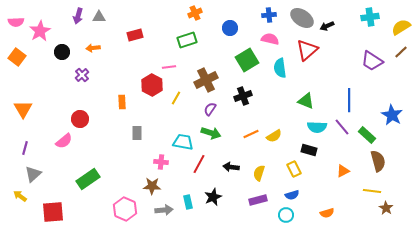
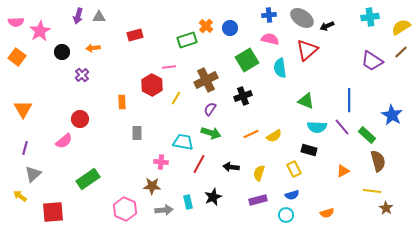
orange cross at (195, 13): moved 11 px right, 13 px down; rotated 24 degrees counterclockwise
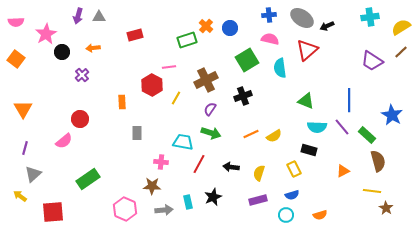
pink star at (40, 31): moved 6 px right, 3 px down
orange square at (17, 57): moved 1 px left, 2 px down
orange semicircle at (327, 213): moved 7 px left, 2 px down
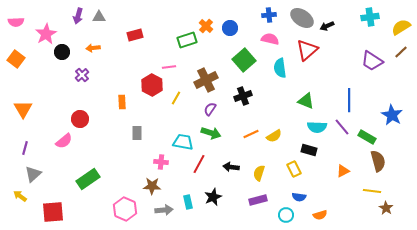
green square at (247, 60): moved 3 px left; rotated 10 degrees counterclockwise
green rectangle at (367, 135): moved 2 px down; rotated 12 degrees counterclockwise
blue semicircle at (292, 195): moved 7 px right, 2 px down; rotated 24 degrees clockwise
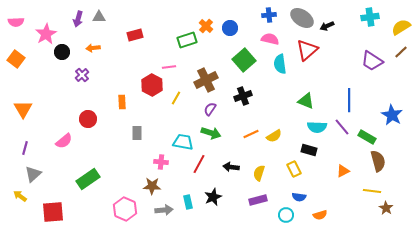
purple arrow at (78, 16): moved 3 px down
cyan semicircle at (280, 68): moved 4 px up
red circle at (80, 119): moved 8 px right
